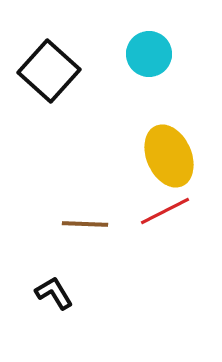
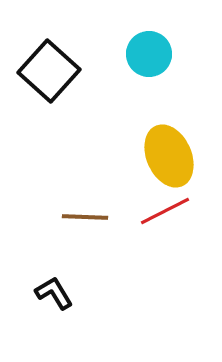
brown line: moved 7 px up
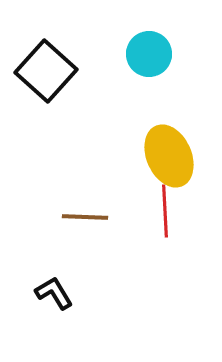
black square: moved 3 px left
red line: rotated 66 degrees counterclockwise
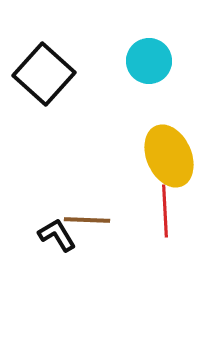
cyan circle: moved 7 px down
black square: moved 2 px left, 3 px down
brown line: moved 2 px right, 3 px down
black L-shape: moved 3 px right, 58 px up
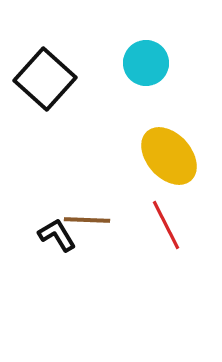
cyan circle: moved 3 px left, 2 px down
black square: moved 1 px right, 5 px down
yellow ellipse: rotated 18 degrees counterclockwise
red line: moved 1 px right, 14 px down; rotated 24 degrees counterclockwise
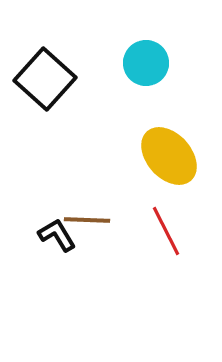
red line: moved 6 px down
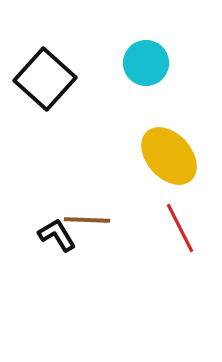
red line: moved 14 px right, 3 px up
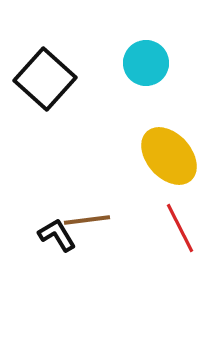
brown line: rotated 9 degrees counterclockwise
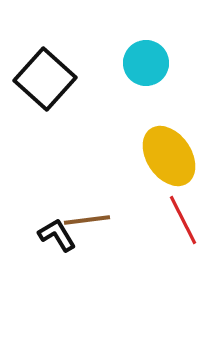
yellow ellipse: rotated 8 degrees clockwise
red line: moved 3 px right, 8 px up
